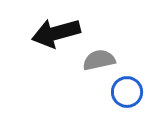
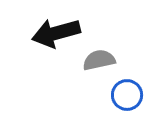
blue circle: moved 3 px down
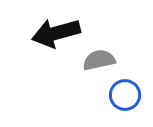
blue circle: moved 2 px left
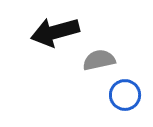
black arrow: moved 1 px left, 1 px up
